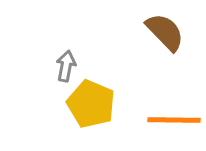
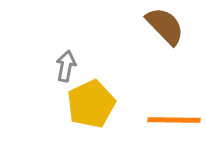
brown semicircle: moved 6 px up
yellow pentagon: rotated 24 degrees clockwise
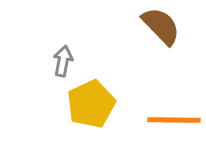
brown semicircle: moved 4 px left
gray arrow: moved 3 px left, 5 px up
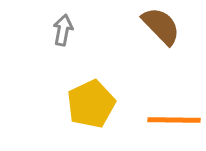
gray arrow: moved 31 px up
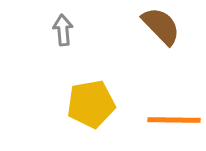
gray arrow: rotated 16 degrees counterclockwise
yellow pentagon: rotated 15 degrees clockwise
